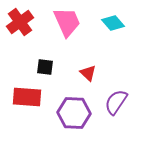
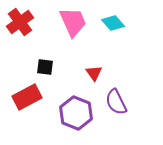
pink trapezoid: moved 6 px right
red triangle: moved 6 px right; rotated 12 degrees clockwise
red rectangle: rotated 32 degrees counterclockwise
purple semicircle: rotated 60 degrees counterclockwise
purple hexagon: moved 2 px right; rotated 20 degrees clockwise
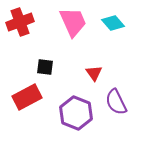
red cross: rotated 16 degrees clockwise
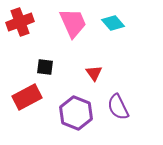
pink trapezoid: moved 1 px down
purple semicircle: moved 2 px right, 5 px down
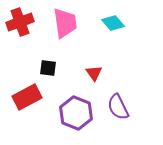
pink trapezoid: moved 8 px left; rotated 16 degrees clockwise
black square: moved 3 px right, 1 px down
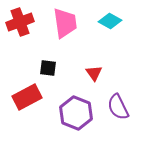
cyan diamond: moved 3 px left, 2 px up; rotated 20 degrees counterclockwise
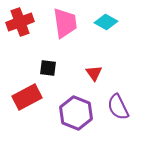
cyan diamond: moved 4 px left, 1 px down
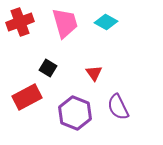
pink trapezoid: rotated 8 degrees counterclockwise
black square: rotated 24 degrees clockwise
purple hexagon: moved 1 px left
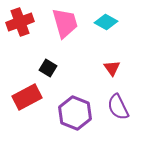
red triangle: moved 18 px right, 5 px up
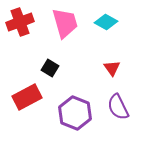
black square: moved 2 px right
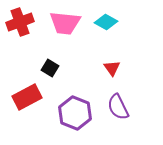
pink trapezoid: rotated 112 degrees clockwise
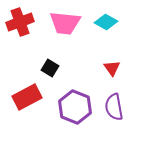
purple semicircle: moved 4 px left; rotated 16 degrees clockwise
purple hexagon: moved 6 px up
